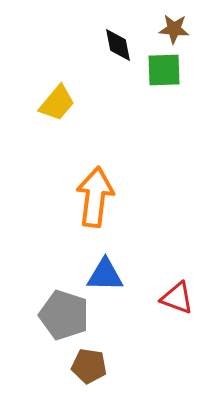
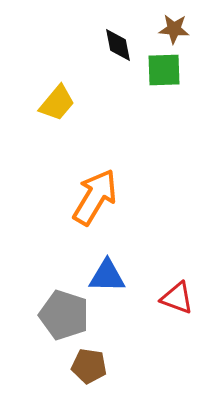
orange arrow: rotated 24 degrees clockwise
blue triangle: moved 2 px right, 1 px down
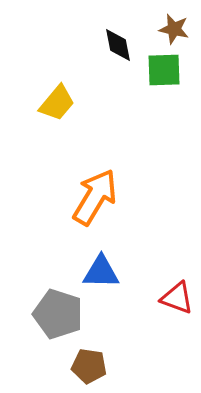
brown star: rotated 8 degrees clockwise
blue triangle: moved 6 px left, 4 px up
gray pentagon: moved 6 px left, 1 px up
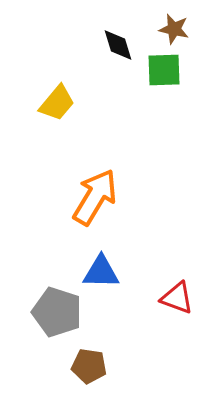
black diamond: rotated 6 degrees counterclockwise
gray pentagon: moved 1 px left, 2 px up
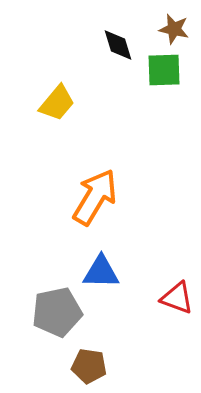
gray pentagon: rotated 30 degrees counterclockwise
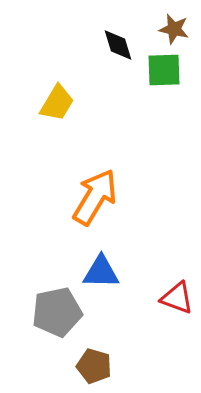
yellow trapezoid: rotated 9 degrees counterclockwise
brown pentagon: moved 5 px right; rotated 8 degrees clockwise
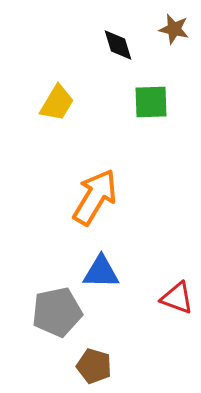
green square: moved 13 px left, 32 px down
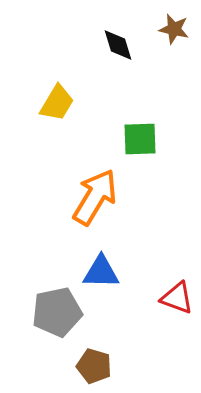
green square: moved 11 px left, 37 px down
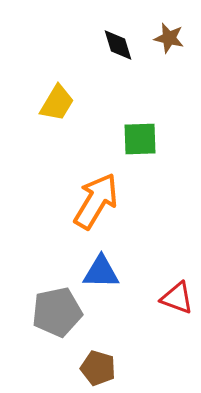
brown star: moved 5 px left, 9 px down
orange arrow: moved 1 px right, 4 px down
brown pentagon: moved 4 px right, 2 px down
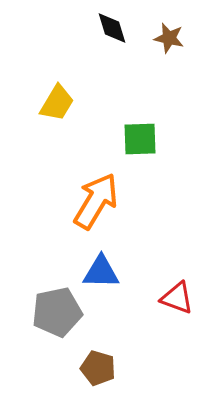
black diamond: moved 6 px left, 17 px up
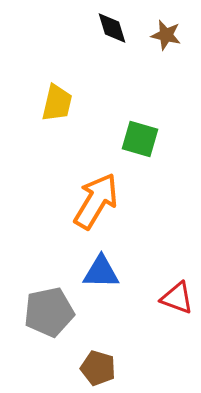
brown star: moved 3 px left, 3 px up
yellow trapezoid: rotated 18 degrees counterclockwise
green square: rotated 18 degrees clockwise
gray pentagon: moved 8 px left
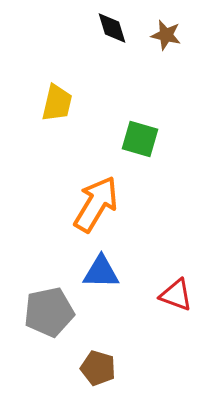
orange arrow: moved 3 px down
red triangle: moved 1 px left, 3 px up
